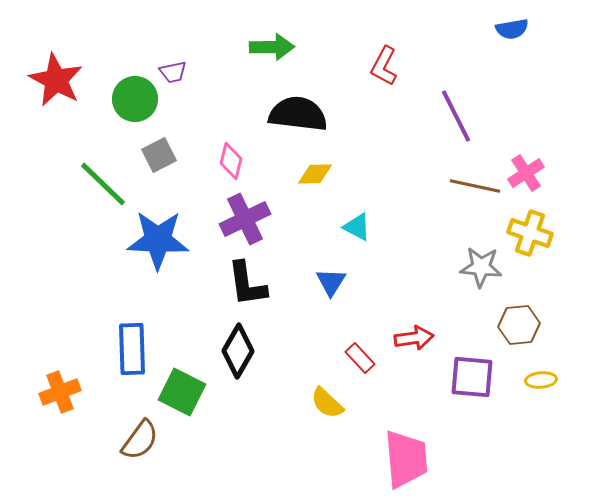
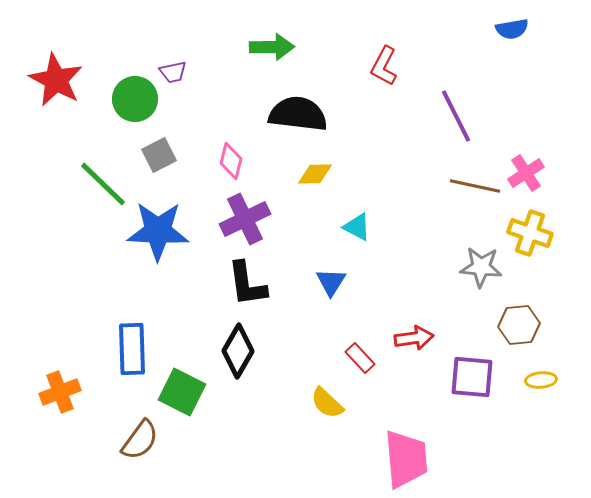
blue star: moved 9 px up
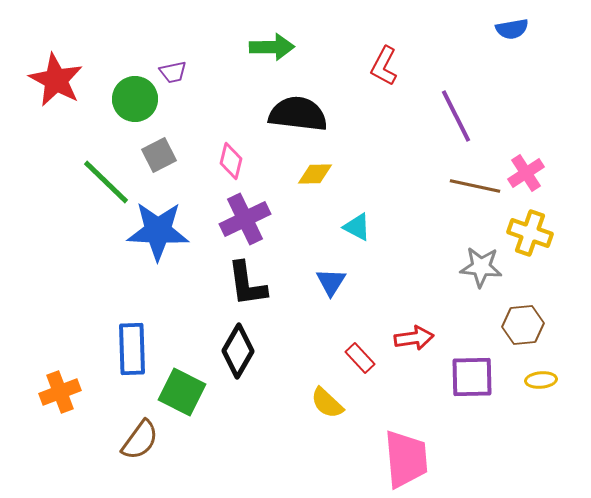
green line: moved 3 px right, 2 px up
brown hexagon: moved 4 px right
purple square: rotated 6 degrees counterclockwise
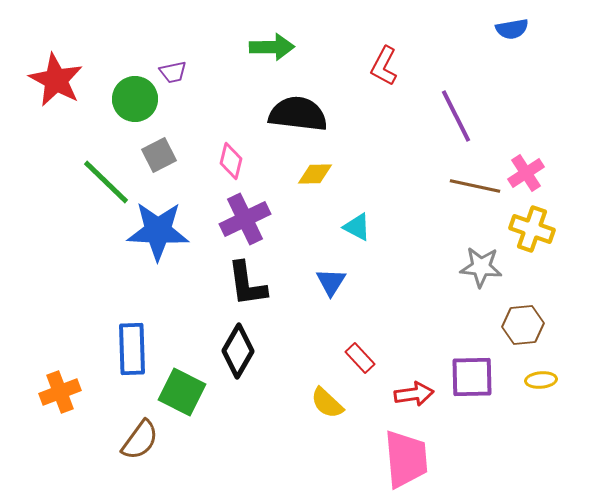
yellow cross: moved 2 px right, 4 px up
red arrow: moved 56 px down
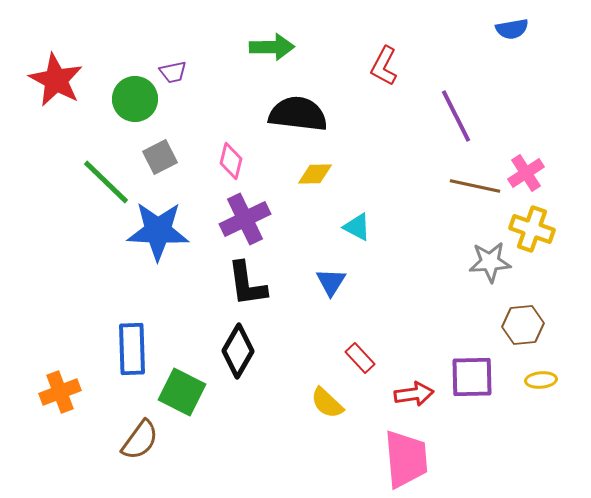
gray square: moved 1 px right, 2 px down
gray star: moved 9 px right, 5 px up; rotated 9 degrees counterclockwise
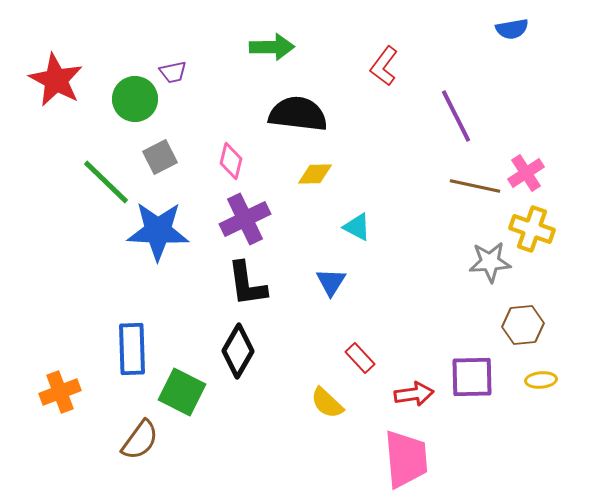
red L-shape: rotated 9 degrees clockwise
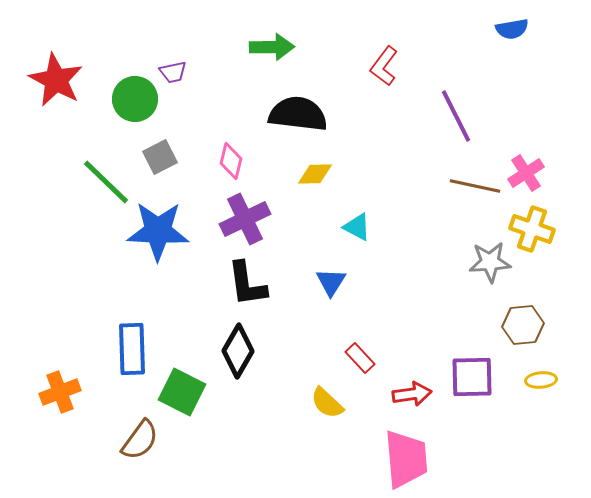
red arrow: moved 2 px left
